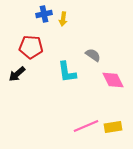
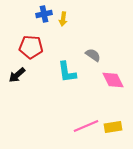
black arrow: moved 1 px down
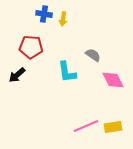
blue cross: rotated 21 degrees clockwise
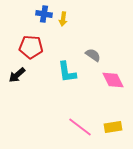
pink line: moved 6 px left, 1 px down; rotated 60 degrees clockwise
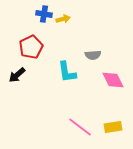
yellow arrow: rotated 112 degrees counterclockwise
red pentagon: rotated 30 degrees counterclockwise
gray semicircle: rotated 140 degrees clockwise
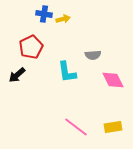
pink line: moved 4 px left
